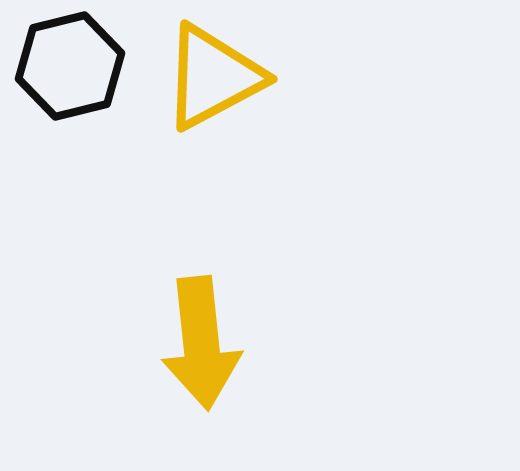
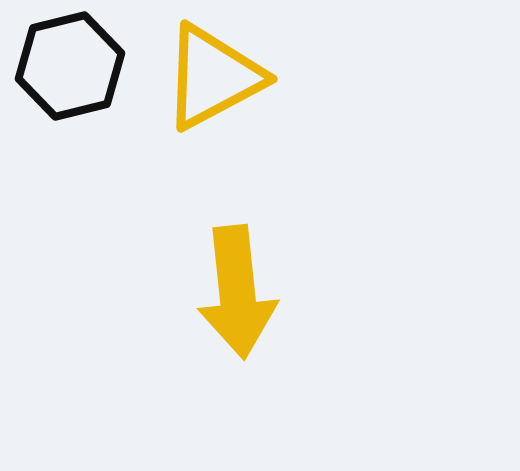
yellow arrow: moved 36 px right, 51 px up
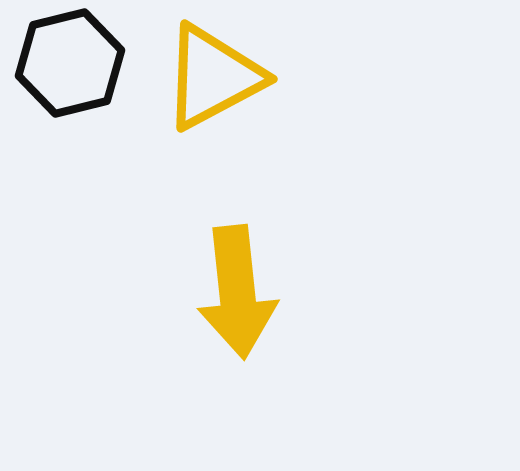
black hexagon: moved 3 px up
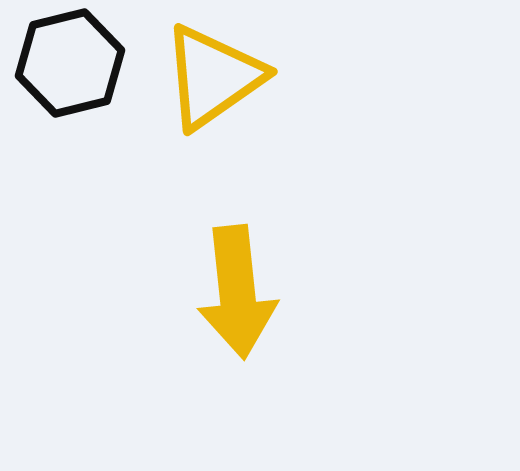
yellow triangle: rotated 7 degrees counterclockwise
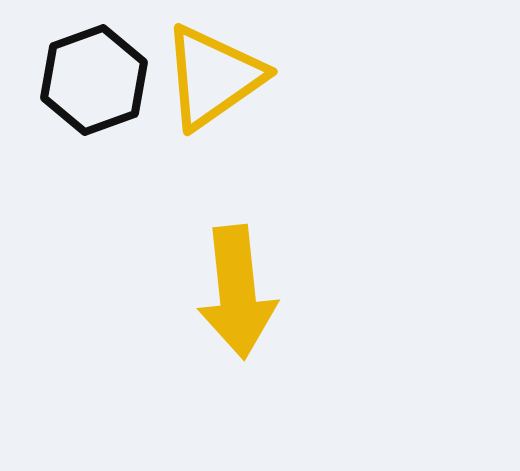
black hexagon: moved 24 px right, 17 px down; rotated 6 degrees counterclockwise
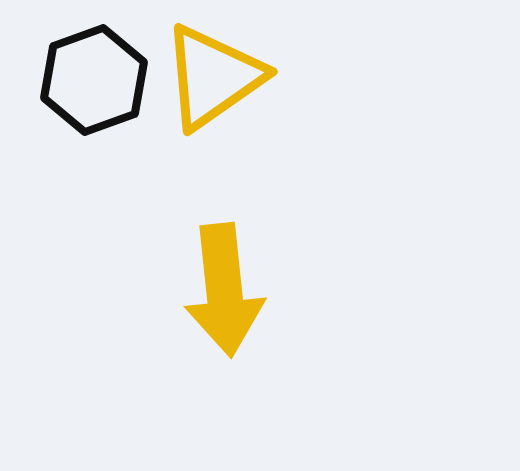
yellow arrow: moved 13 px left, 2 px up
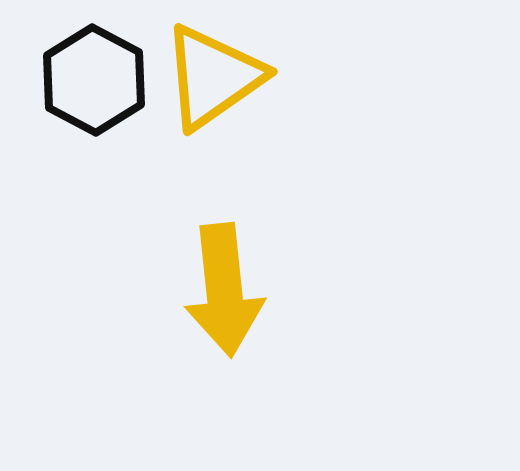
black hexagon: rotated 12 degrees counterclockwise
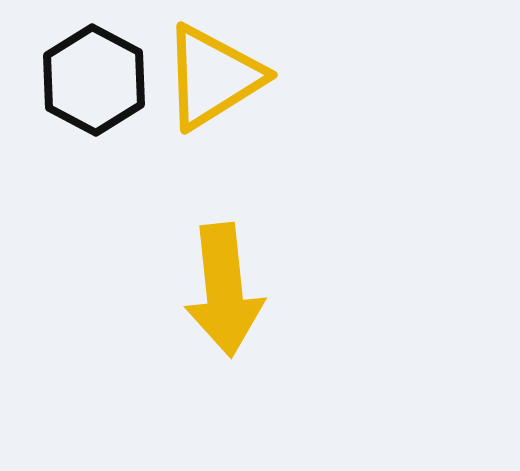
yellow triangle: rotated 3 degrees clockwise
